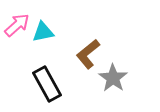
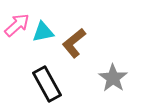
brown L-shape: moved 14 px left, 11 px up
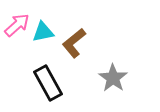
black rectangle: moved 1 px right, 1 px up
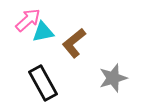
pink arrow: moved 11 px right, 5 px up
gray star: rotated 20 degrees clockwise
black rectangle: moved 5 px left
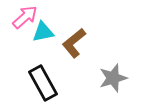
pink arrow: moved 3 px left, 3 px up
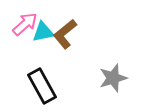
pink arrow: moved 7 px down
brown L-shape: moved 9 px left, 9 px up
black rectangle: moved 1 px left, 3 px down
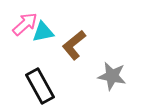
brown L-shape: moved 9 px right, 11 px down
gray star: moved 1 px left, 2 px up; rotated 28 degrees clockwise
black rectangle: moved 2 px left
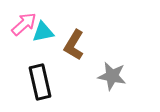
pink arrow: moved 1 px left
brown L-shape: rotated 20 degrees counterclockwise
black rectangle: moved 4 px up; rotated 16 degrees clockwise
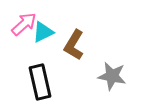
cyan triangle: rotated 15 degrees counterclockwise
